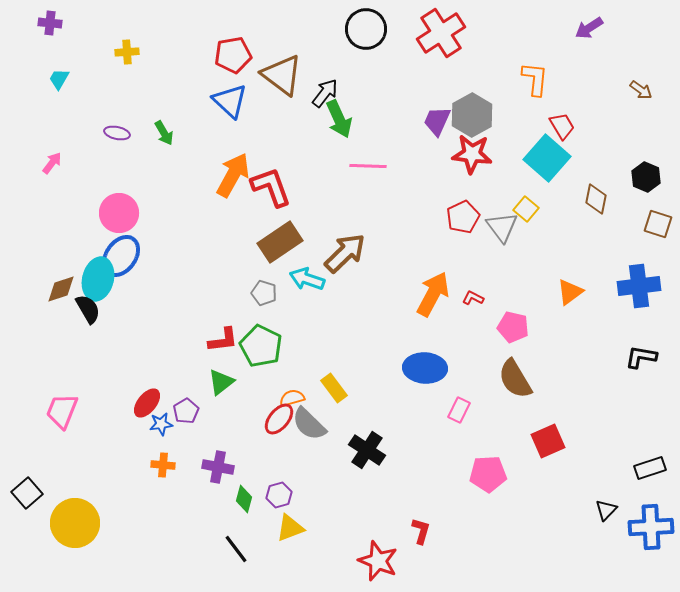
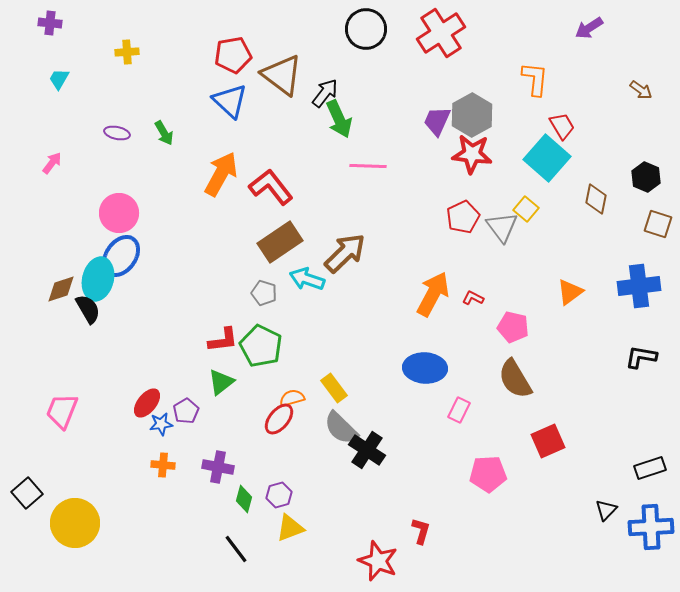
orange arrow at (233, 175): moved 12 px left, 1 px up
red L-shape at (271, 187): rotated 18 degrees counterclockwise
gray semicircle at (309, 424): moved 32 px right, 4 px down
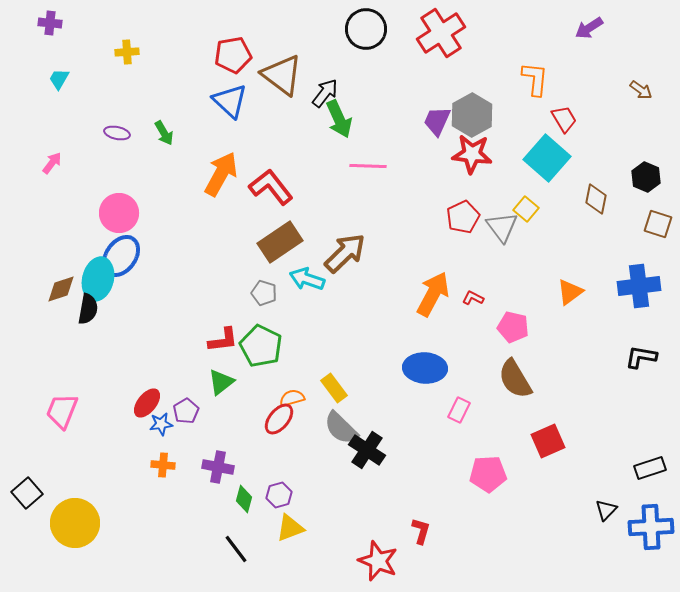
red trapezoid at (562, 126): moved 2 px right, 7 px up
black semicircle at (88, 309): rotated 40 degrees clockwise
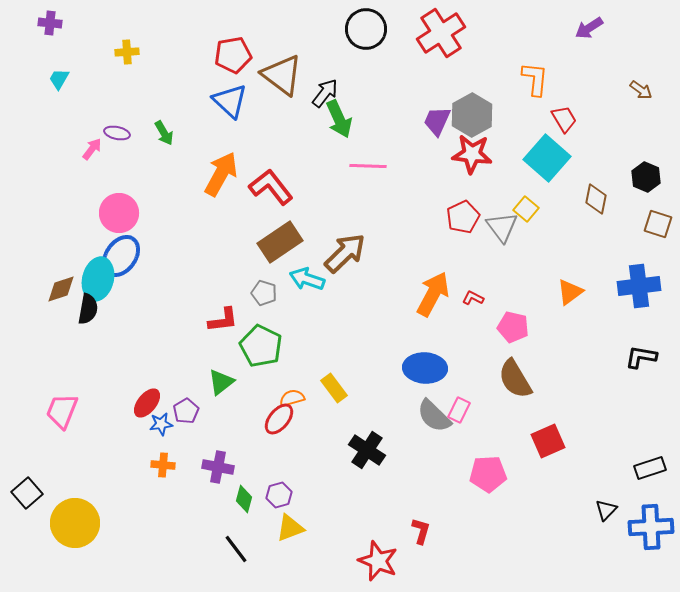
pink arrow at (52, 163): moved 40 px right, 14 px up
red L-shape at (223, 340): moved 20 px up
gray semicircle at (341, 428): moved 93 px right, 12 px up
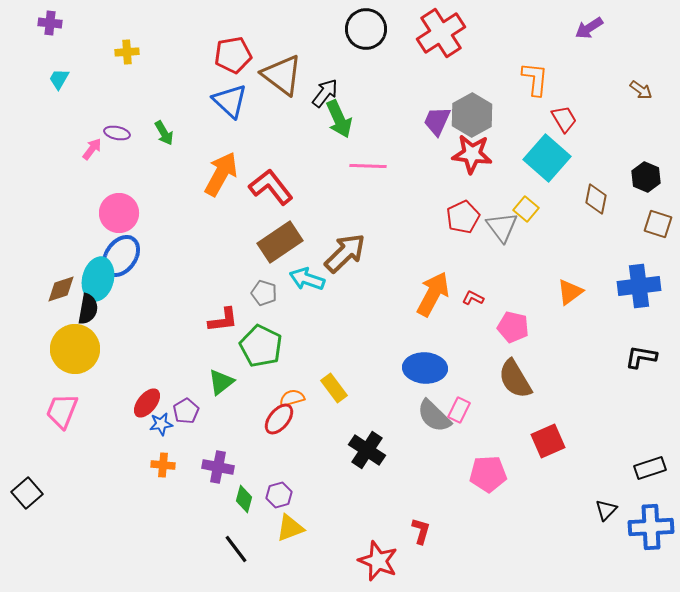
yellow circle at (75, 523): moved 174 px up
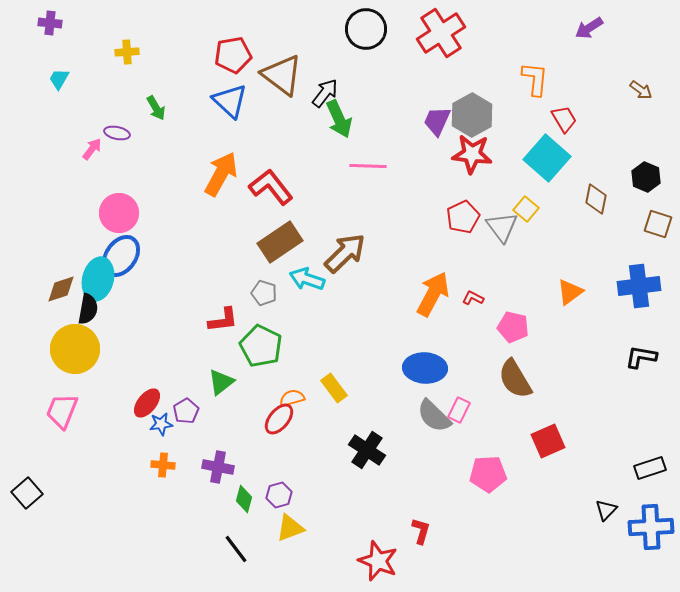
green arrow at (164, 133): moved 8 px left, 25 px up
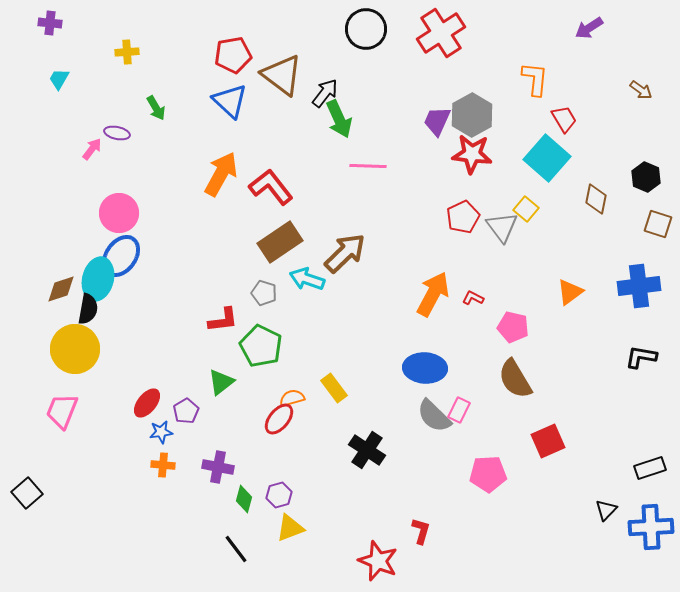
blue star at (161, 424): moved 8 px down
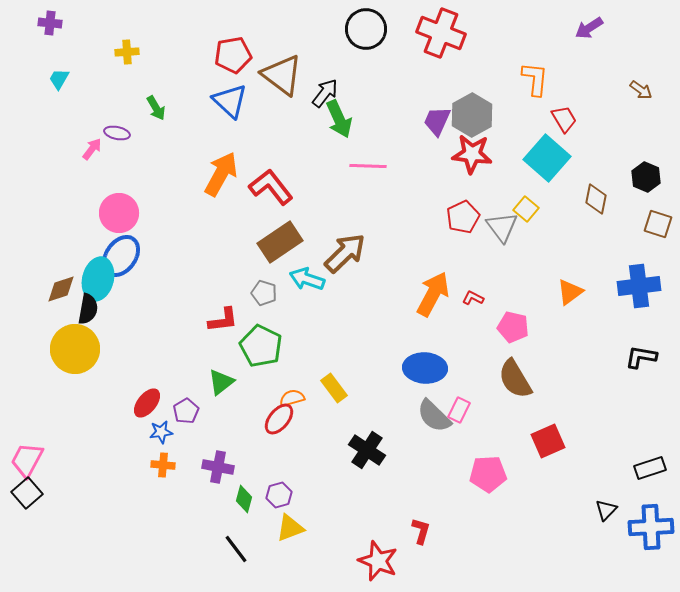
red cross at (441, 33): rotated 36 degrees counterclockwise
pink trapezoid at (62, 411): moved 35 px left, 49 px down; rotated 6 degrees clockwise
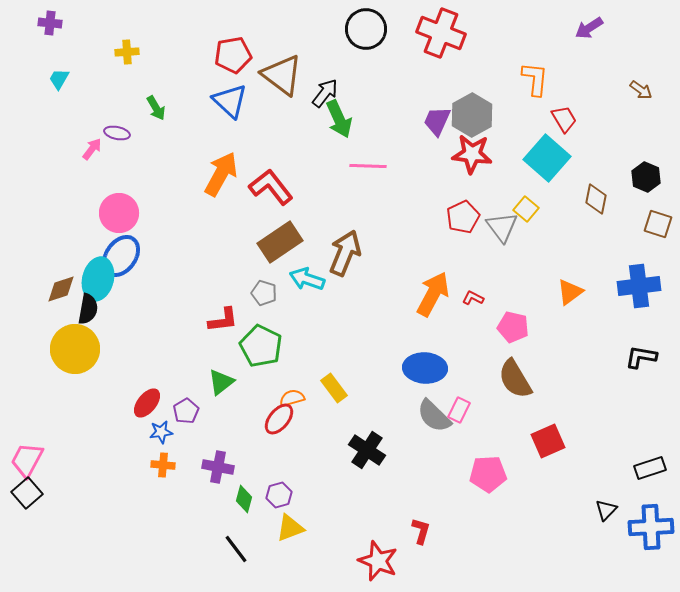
brown arrow at (345, 253): rotated 24 degrees counterclockwise
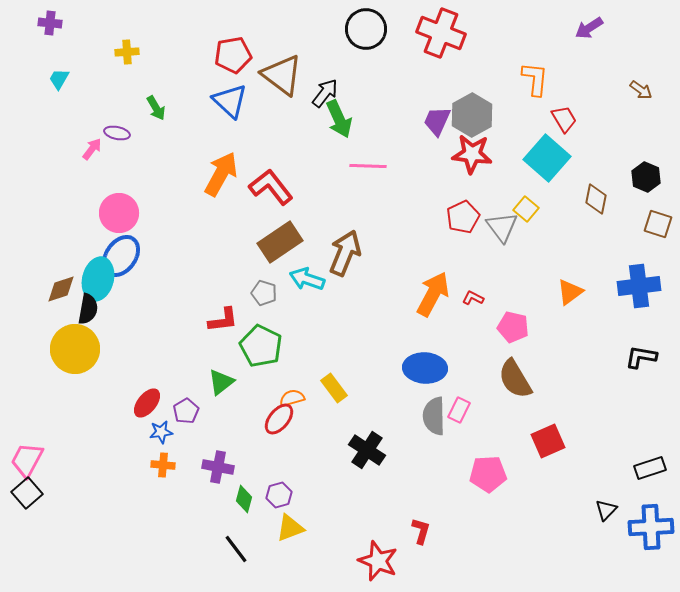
gray semicircle at (434, 416): rotated 45 degrees clockwise
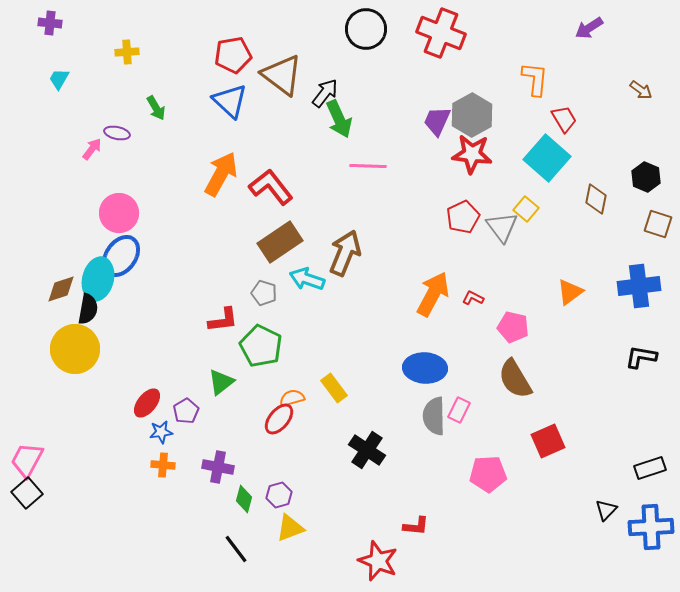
red L-shape at (421, 531): moved 5 px left, 5 px up; rotated 80 degrees clockwise
